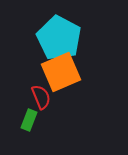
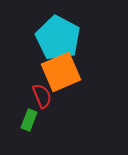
cyan pentagon: moved 1 px left
red semicircle: moved 1 px right, 1 px up
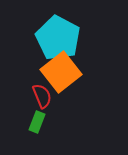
orange square: rotated 15 degrees counterclockwise
green rectangle: moved 8 px right, 2 px down
